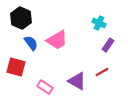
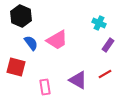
black hexagon: moved 2 px up
red line: moved 3 px right, 2 px down
purple triangle: moved 1 px right, 1 px up
pink rectangle: rotated 49 degrees clockwise
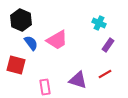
black hexagon: moved 4 px down
red square: moved 2 px up
purple triangle: rotated 12 degrees counterclockwise
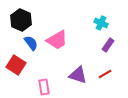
cyan cross: moved 2 px right
red square: rotated 18 degrees clockwise
purple triangle: moved 5 px up
pink rectangle: moved 1 px left
